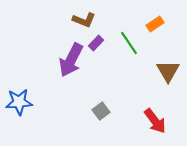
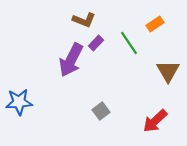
red arrow: rotated 84 degrees clockwise
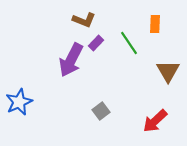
orange rectangle: rotated 54 degrees counterclockwise
blue star: rotated 20 degrees counterclockwise
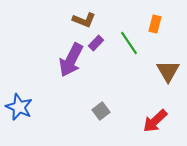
orange rectangle: rotated 12 degrees clockwise
blue star: moved 5 px down; rotated 24 degrees counterclockwise
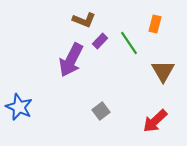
purple rectangle: moved 4 px right, 2 px up
brown triangle: moved 5 px left
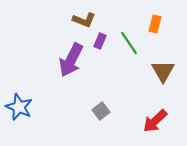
purple rectangle: rotated 21 degrees counterclockwise
